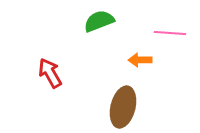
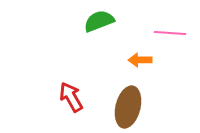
red arrow: moved 21 px right, 24 px down
brown ellipse: moved 5 px right
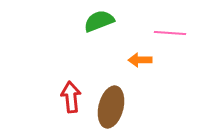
red arrow: rotated 24 degrees clockwise
brown ellipse: moved 17 px left
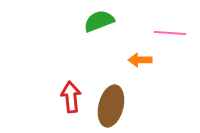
brown ellipse: moved 1 px up
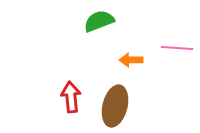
pink line: moved 7 px right, 15 px down
orange arrow: moved 9 px left
brown ellipse: moved 4 px right
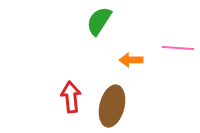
green semicircle: rotated 36 degrees counterclockwise
pink line: moved 1 px right
brown ellipse: moved 3 px left
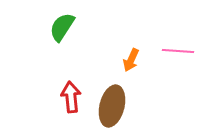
green semicircle: moved 37 px left, 6 px down
pink line: moved 3 px down
orange arrow: rotated 65 degrees counterclockwise
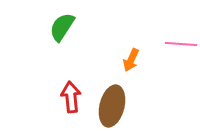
pink line: moved 3 px right, 7 px up
